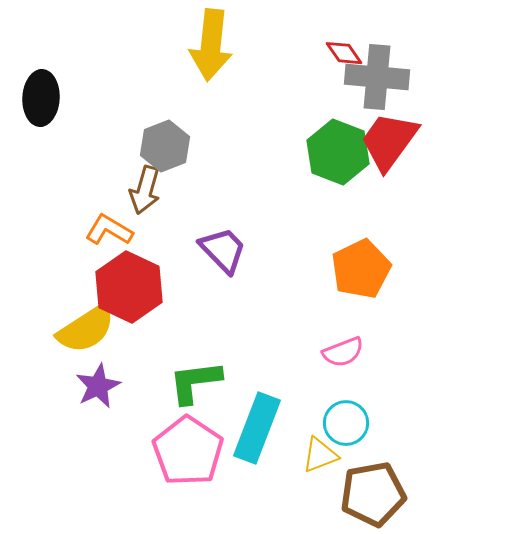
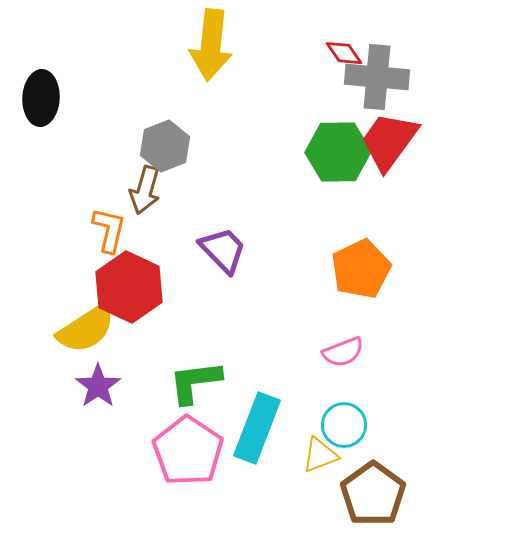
green hexagon: rotated 22 degrees counterclockwise
orange L-shape: rotated 72 degrees clockwise
purple star: rotated 9 degrees counterclockwise
cyan circle: moved 2 px left, 2 px down
brown pentagon: rotated 26 degrees counterclockwise
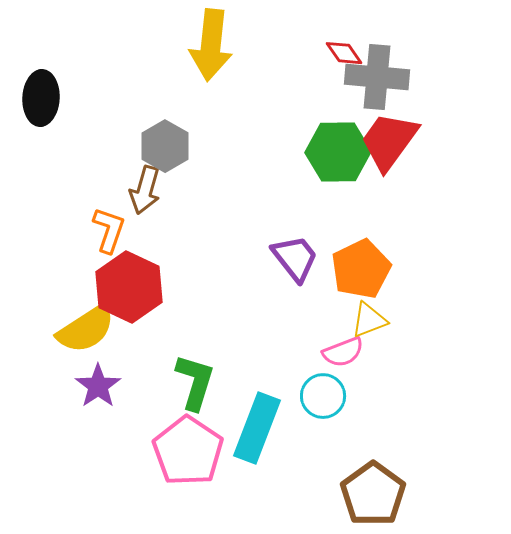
gray hexagon: rotated 9 degrees counterclockwise
orange L-shape: rotated 6 degrees clockwise
purple trapezoid: moved 72 px right, 8 px down; rotated 6 degrees clockwise
green L-shape: rotated 114 degrees clockwise
cyan circle: moved 21 px left, 29 px up
yellow triangle: moved 49 px right, 135 px up
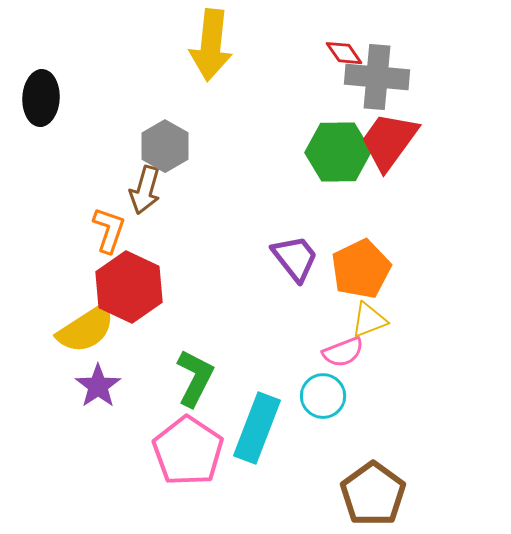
green L-shape: moved 4 px up; rotated 10 degrees clockwise
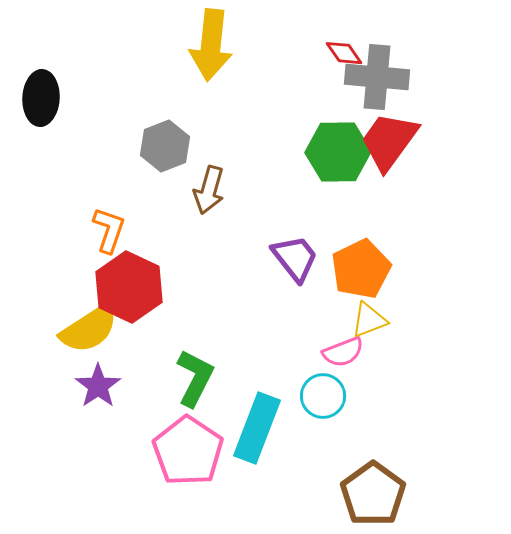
gray hexagon: rotated 9 degrees clockwise
brown arrow: moved 64 px right
yellow semicircle: moved 3 px right
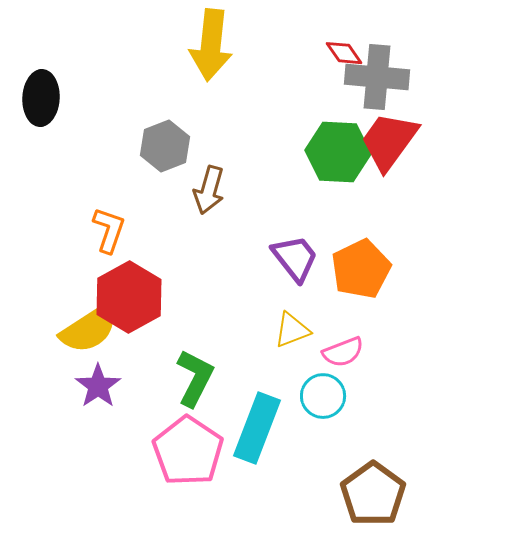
green hexagon: rotated 4 degrees clockwise
red hexagon: moved 10 px down; rotated 6 degrees clockwise
yellow triangle: moved 77 px left, 10 px down
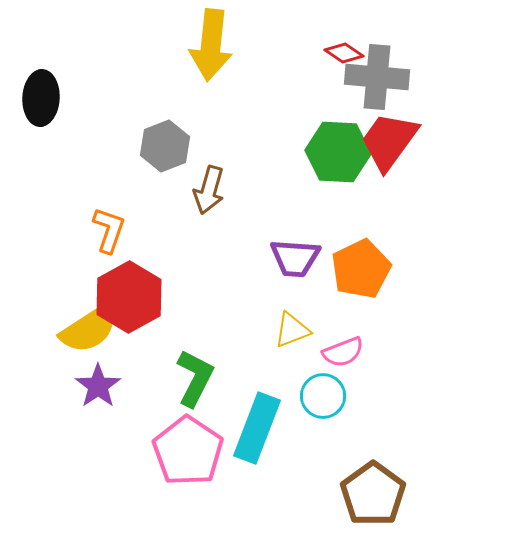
red diamond: rotated 21 degrees counterclockwise
purple trapezoid: rotated 132 degrees clockwise
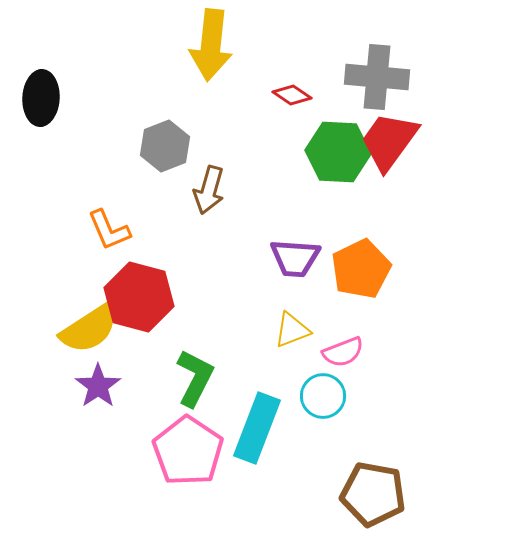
red diamond: moved 52 px left, 42 px down
orange L-shape: rotated 138 degrees clockwise
red hexagon: moved 10 px right; rotated 16 degrees counterclockwise
brown pentagon: rotated 26 degrees counterclockwise
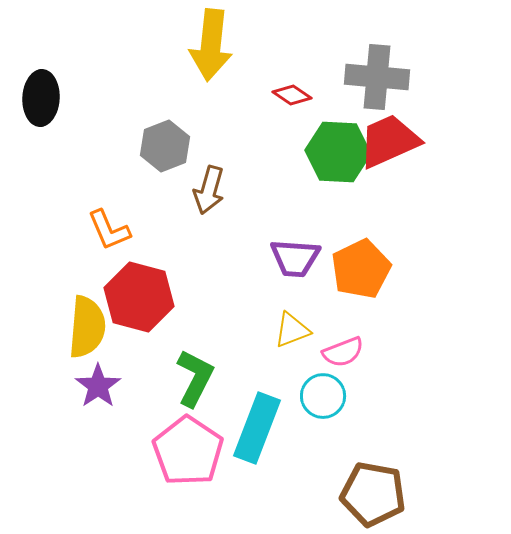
red trapezoid: rotated 30 degrees clockwise
yellow semicircle: moved 2 px left, 2 px up; rotated 52 degrees counterclockwise
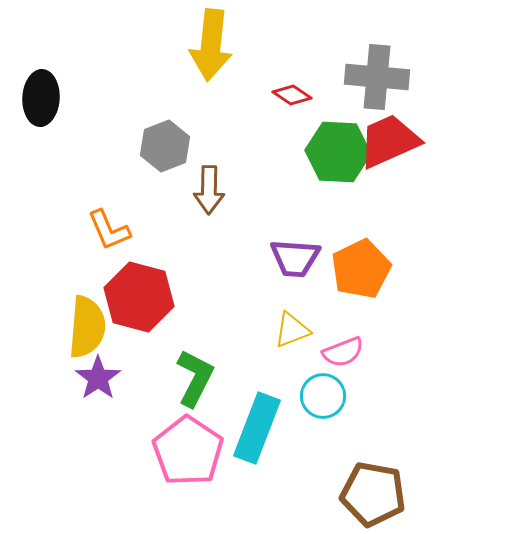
brown arrow: rotated 15 degrees counterclockwise
purple star: moved 8 px up
